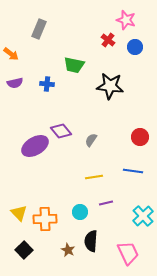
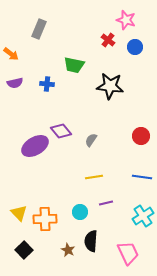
red circle: moved 1 px right, 1 px up
blue line: moved 9 px right, 6 px down
cyan cross: rotated 10 degrees clockwise
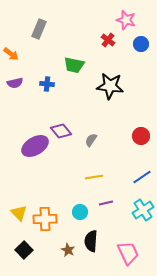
blue circle: moved 6 px right, 3 px up
blue line: rotated 42 degrees counterclockwise
cyan cross: moved 6 px up
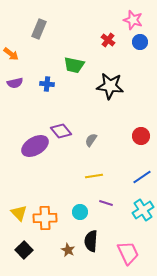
pink star: moved 7 px right
blue circle: moved 1 px left, 2 px up
yellow line: moved 1 px up
purple line: rotated 32 degrees clockwise
orange cross: moved 1 px up
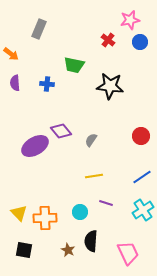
pink star: moved 3 px left; rotated 30 degrees counterclockwise
purple semicircle: rotated 98 degrees clockwise
black square: rotated 36 degrees counterclockwise
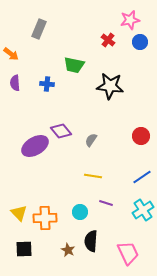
yellow line: moved 1 px left; rotated 18 degrees clockwise
black square: moved 1 px up; rotated 12 degrees counterclockwise
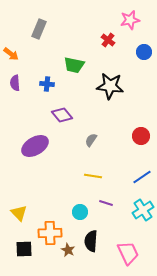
blue circle: moved 4 px right, 10 px down
purple diamond: moved 1 px right, 16 px up
orange cross: moved 5 px right, 15 px down
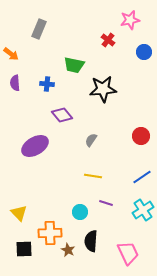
black star: moved 7 px left, 3 px down; rotated 12 degrees counterclockwise
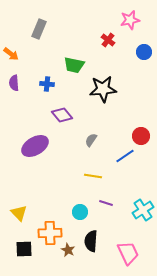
purple semicircle: moved 1 px left
blue line: moved 17 px left, 21 px up
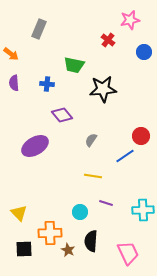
cyan cross: rotated 30 degrees clockwise
